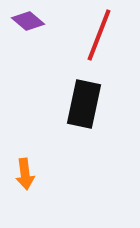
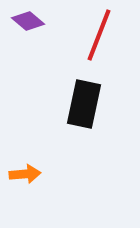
orange arrow: rotated 88 degrees counterclockwise
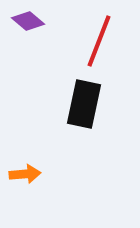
red line: moved 6 px down
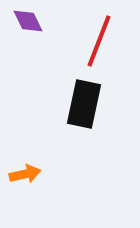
purple diamond: rotated 24 degrees clockwise
orange arrow: rotated 8 degrees counterclockwise
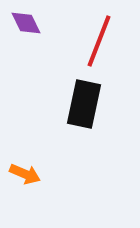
purple diamond: moved 2 px left, 2 px down
orange arrow: rotated 36 degrees clockwise
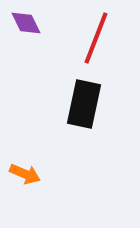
red line: moved 3 px left, 3 px up
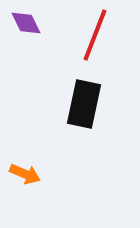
red line: moved 1 px left, 3 px up
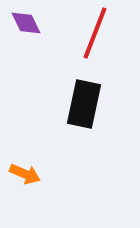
red line: moved 2 px up
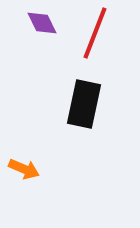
purple diamond: moved 16 px right
orange arrow: moved 1 px left, 5 px up
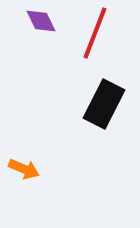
purple diamond: moved 1 px left, 2 px up
black rectangle: moved 20 px right; rotated 15 degrees clockwise
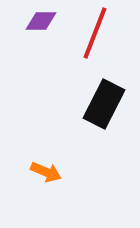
purple diamond: rotated 64 degrees counterclockwise
orange arrow: moved 22 px right, 3 px down
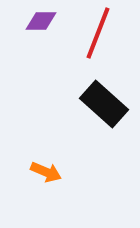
red line: moved 3 px right
black rectangle: rotated 75 degrees counterclockwise
